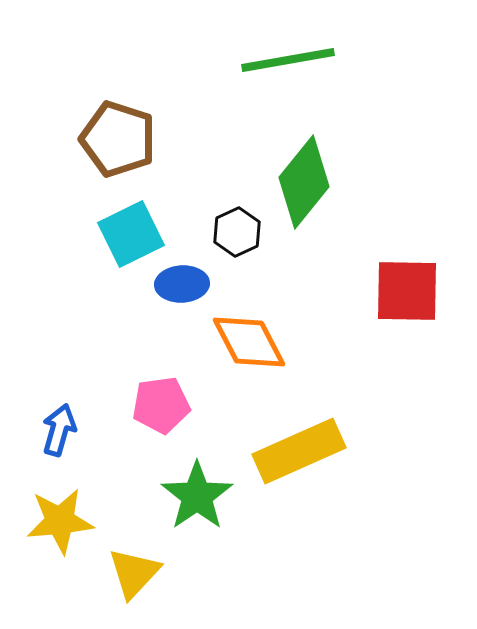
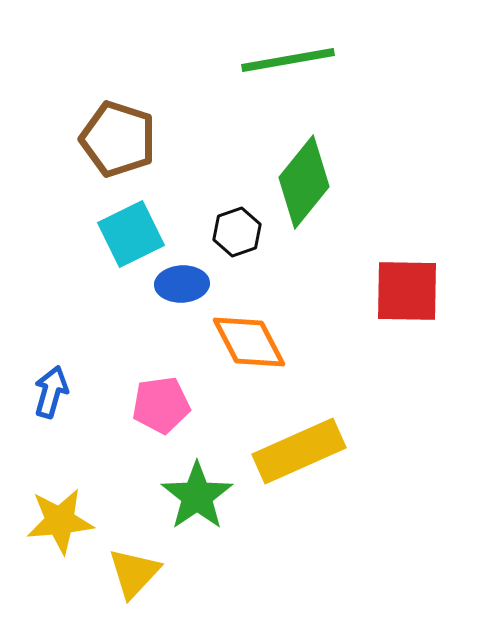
black hexagon: rotated 6 degrees clockwise
blue arrow: moved 8 px left, 38 px up
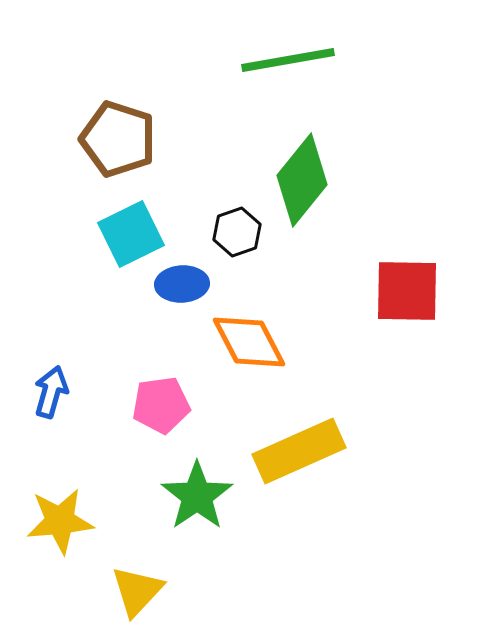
green diamond: moved 2 px left, 2 px up
yellow triangle: moved 3 px right, 18 px down
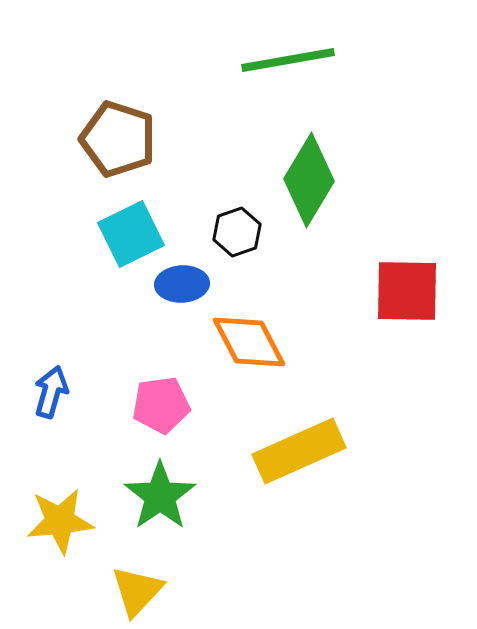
green diamond: moved 7 px right; rotated 8 degrees counterclockwise
green star: moved 37 px left
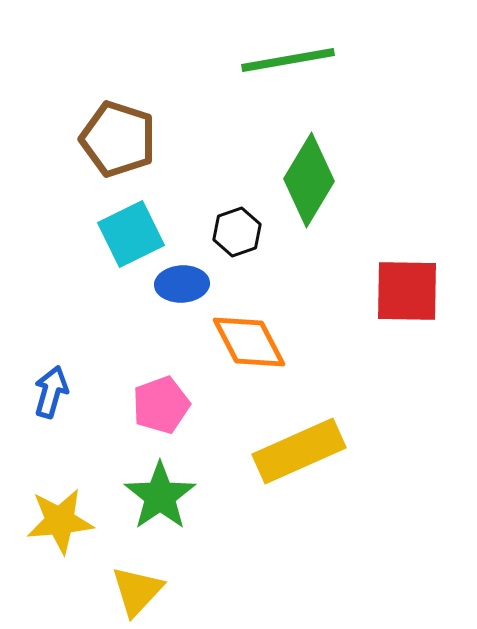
pink pentagon: rotated 12 degrees counterclockwise
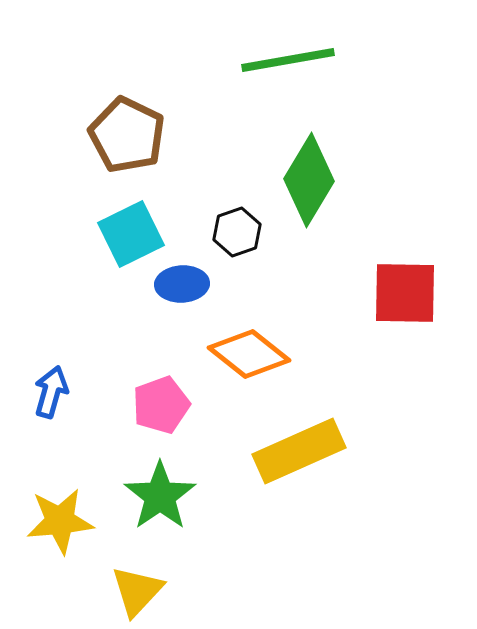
brown pentagon: moved 9 px right, 4 px up; rotated 8 degrees clockwise
red square: moved 2 px left, 2 px down
orange diamond: moved 12 px down; rotated 24 degrees counterclockwise
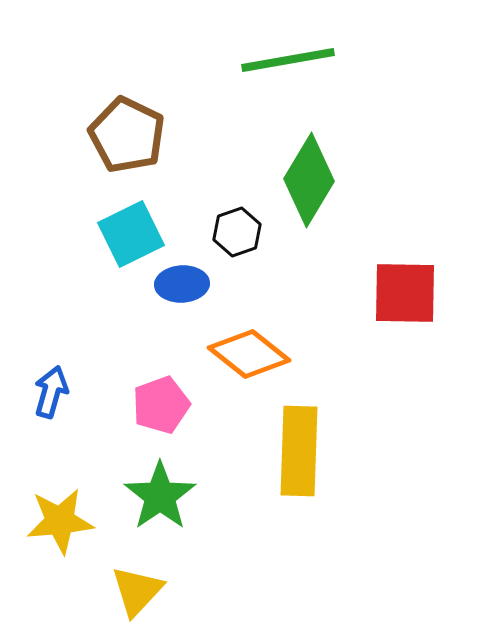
yellow rectangle: rotated 64 degrees counterclockwise
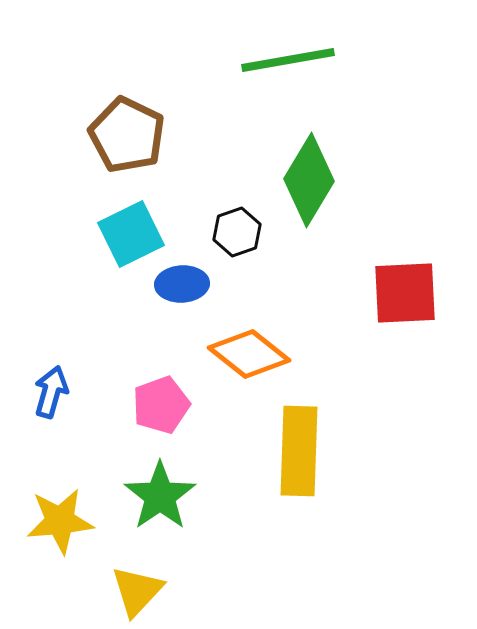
red square: rotated 4 degrees counterclockwise
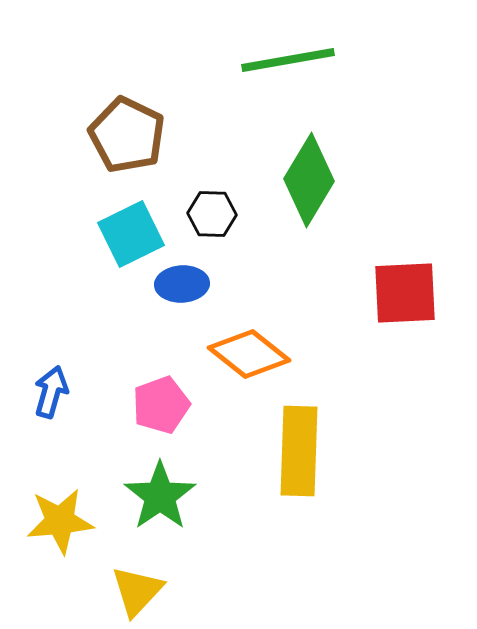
black hexagon: moved 25 px left, 18 px up; rotated 21 degrees clockwise
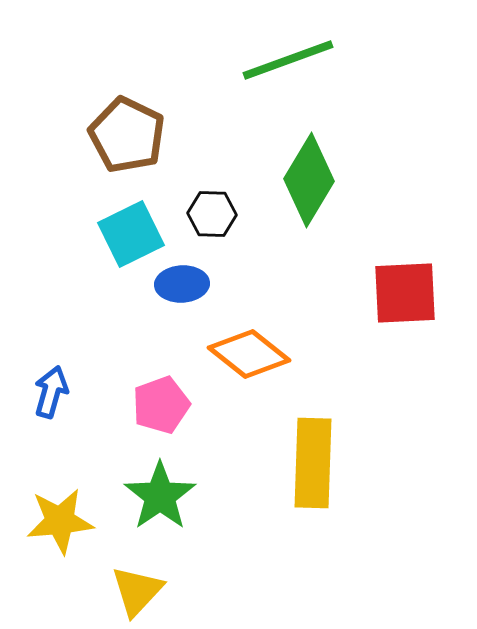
green line: rotated 10 degrees counterclockwise
yellow rectangle: moved 14 px right, 12 px down
